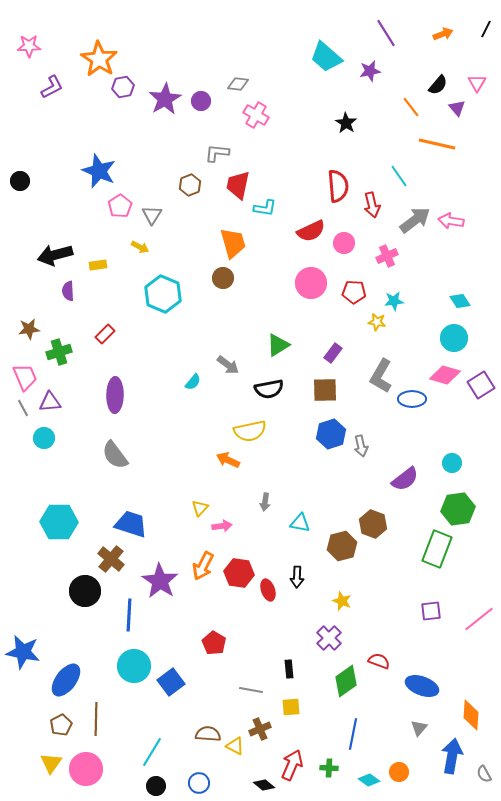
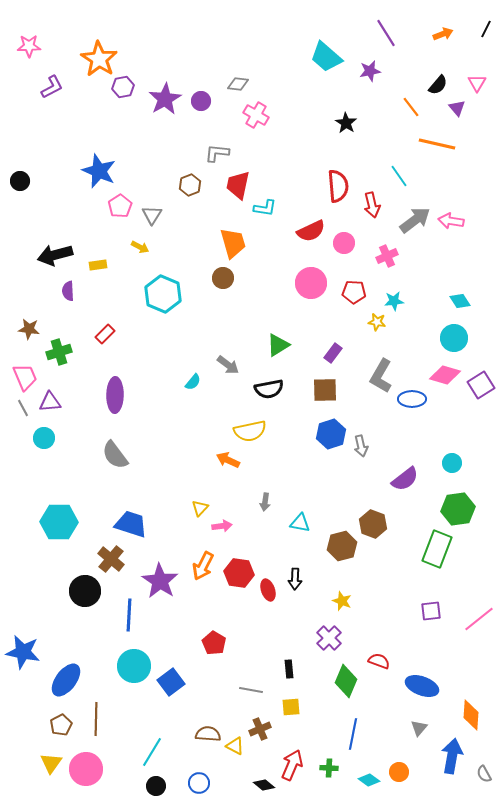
brown star at (29, 329): rotated 15 degrees clockwise
black arrow at (297, 577): moved 2 px left, 2 px down
green diamond at (346, 681): rotated 32 degrees counterclockwise
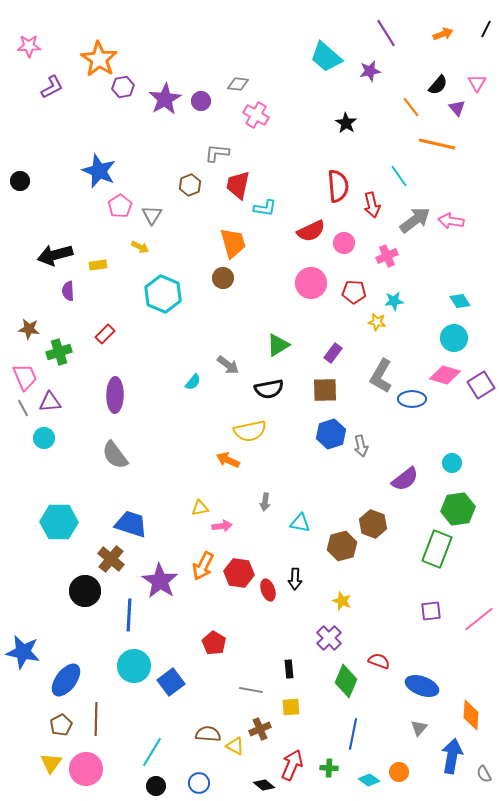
yellow triangle at (200, 508): rotated 36 degrees clockwise
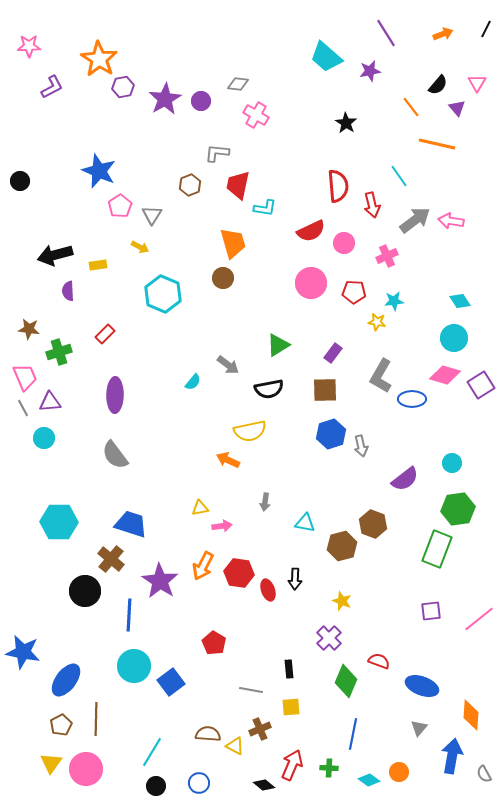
cyan triangle at (300, 523): moved 5 px right
